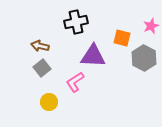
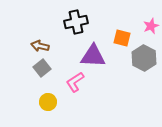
yellow circle: moved 1 px left
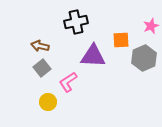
orange square: moved 1 px left, 2 px down; rotated 18 degrees counterclockwise
gray hexagon: rotated 10 degrees clockwise
pink L-shape: moved 7 px left
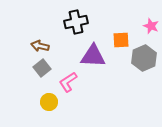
pink star: rotated 28 degrees counterclockwise
yellow circle: moved 1 px right
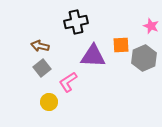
orange square: moved 5 px down
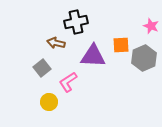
brown arrow: moved 16 px right, 3 px up
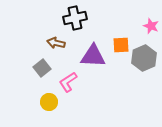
black cross: moved 1 px left, 4 px up
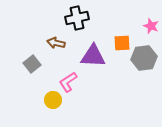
black cross: moved 2 px right
orange square: moved 1 px right, 2 px up
gray hexagon: rotated 15 degrees clockwise
gray square: moved 10 px left, 4 px up
yellow circle: moved 4 px right, 2 px up
